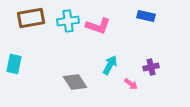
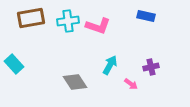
cyan rectangle: rotated 54 degrees counterclockwise
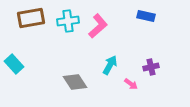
pink L-shape: rotated 60 degrees counterclockwise
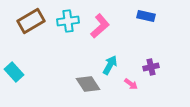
brown rectangle: moved 3 px down; rotated 20 degrees counterclockwise
pink L-shape: moved 2 px right
cyan rectangle: moved 8 px down
gray diamond: moved 13 px right, 2 px down
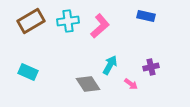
cyan rectangle: moved 14 px right; rotated 24 degrees counterclockwise
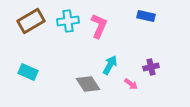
pink L-shape: moved 1 px left; rotated 25 degrees counterclockwise
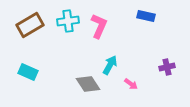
brown rectangle: moved 1 px left, 4 px down
purple cross: moved 16 px right
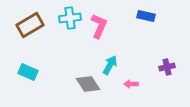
cyan cross: moved 2 px right, 3 px up
pink arrow: rotated 144 degrees clockwise
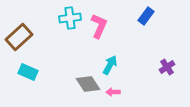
blue rectangle: rotated 66 degrees counterclockwise
brown rectangle: moved 11 px left, 12 px down; rotated 12 degrees counterclockwise
purple cross: rotated 21 degrees counterclockwise
pink arrow: moved 18 px left, 8 px down
